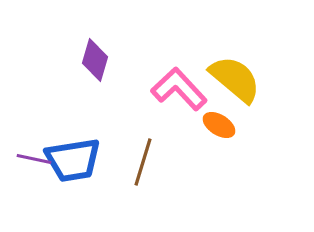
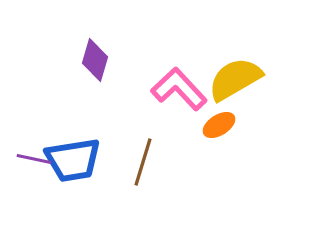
yellow semicircle: rotated 70 degrees counterclockwise
orange ellipse: rotated 64 degrees counterclockwise
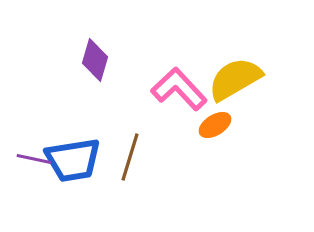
orange ellipse: moved 4 px left
brown line: moved 13 px left, 5 px up
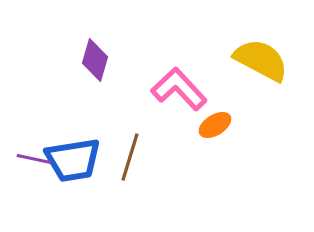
yellow semicircle: moved 26 px right, 19 px up; rotated 58 degrees clockwise
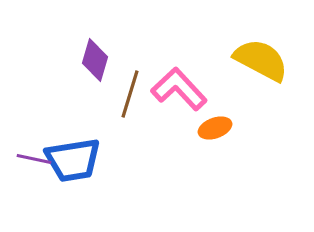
orange ellipse: moved 3 px down; rotated 12 degrees clockwise
brown line: moved 63 px up
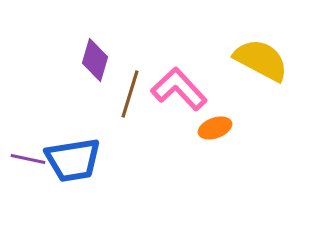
purple line: moved 6 px left
